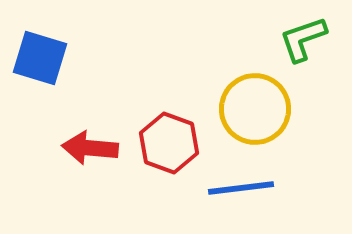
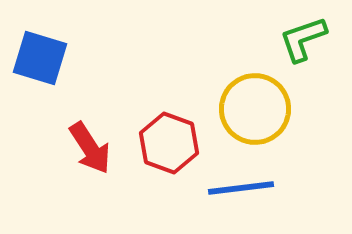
red arrow: rotated 128 degrees counterclockwise
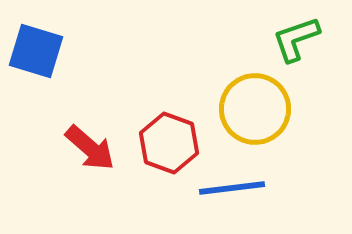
green L-shape: moved 7 px left
blue square: moved 4 px left, 7 px up
red arrow: rotated 16 degrees counterclockwise
blue line: moved 9 px left
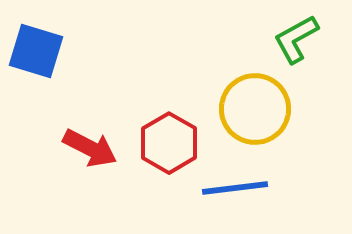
green L-shape: rotated 10 degrees counterclockwise
red hexagon: rotated 10 degrees clockwise
red arrow: rotated 14 degrees counterclockwise
blue line: moved 3 px right
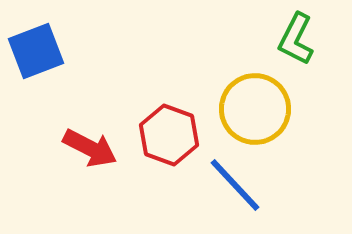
green L-shape: rotated 34 degrees counterclockwise
blue square: rotated 38 degrees counterclockwise
red hexagon: moved 8 px up; rotated 10 degrees counterclockwise
blue line: moved 3 px up; rotated 54 degrees clockwise
